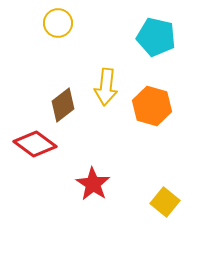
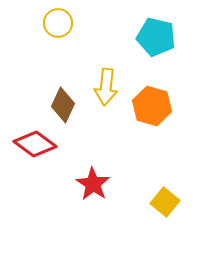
brown diamond: rotated 28 degrees counterclockwise
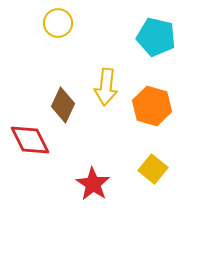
red diamond: moved 5 px left, 4 px up; rotated 27 degrees clockwise
yellow square: moved 12 px left, 33 px up
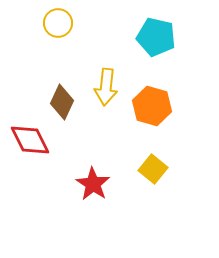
brown diamond: moved 1 px left, 3 px up
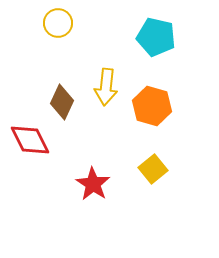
yellow square: rotated 12 degrees clockwise
